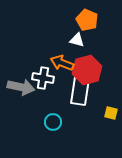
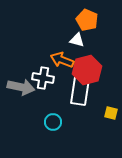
orange arrow: moved 3 px up
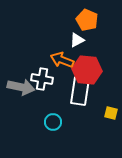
white triangle: rotated 42 degrees counterclockwise
red hexagon: rotated 20 degrees clockwise
white cross: moved 1 px left, 1 px down
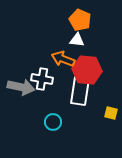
orange pentagon: moved 7 px left
white triangle: rotated 35 degrees clockwise
orange arrow: moved 1 px right, 1 px up
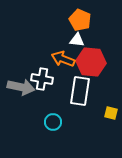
red hexagon: moved 4 px right, 8 px up
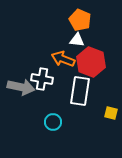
red hexagon: rotated 16 degrees clockwise
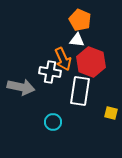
orange arrow: rotated 135 degrees counterclockwise
white cross: moved 8 px right, 7 px up
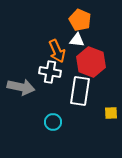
orange arrow: moved 6 px left, 8 px up
yellow square: rotated 16 degrees counterclockwise
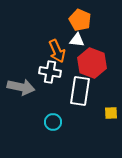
red hexagon: moved 1 px right, 1 px down
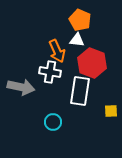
yellow square: moved 2 px up
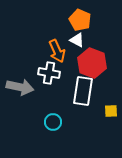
white triangle: rotated 21 degrees clockwise
white cross: moved 1 px left, 1 px down
gray arrow: moved 1 px left
white rectangle: moved 3 px right
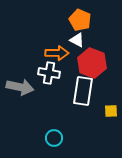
orange arrow: moved 2 px down; rotated 65 degrees counterclockwise
cyan circle: moved 1 px right, 16 px down
